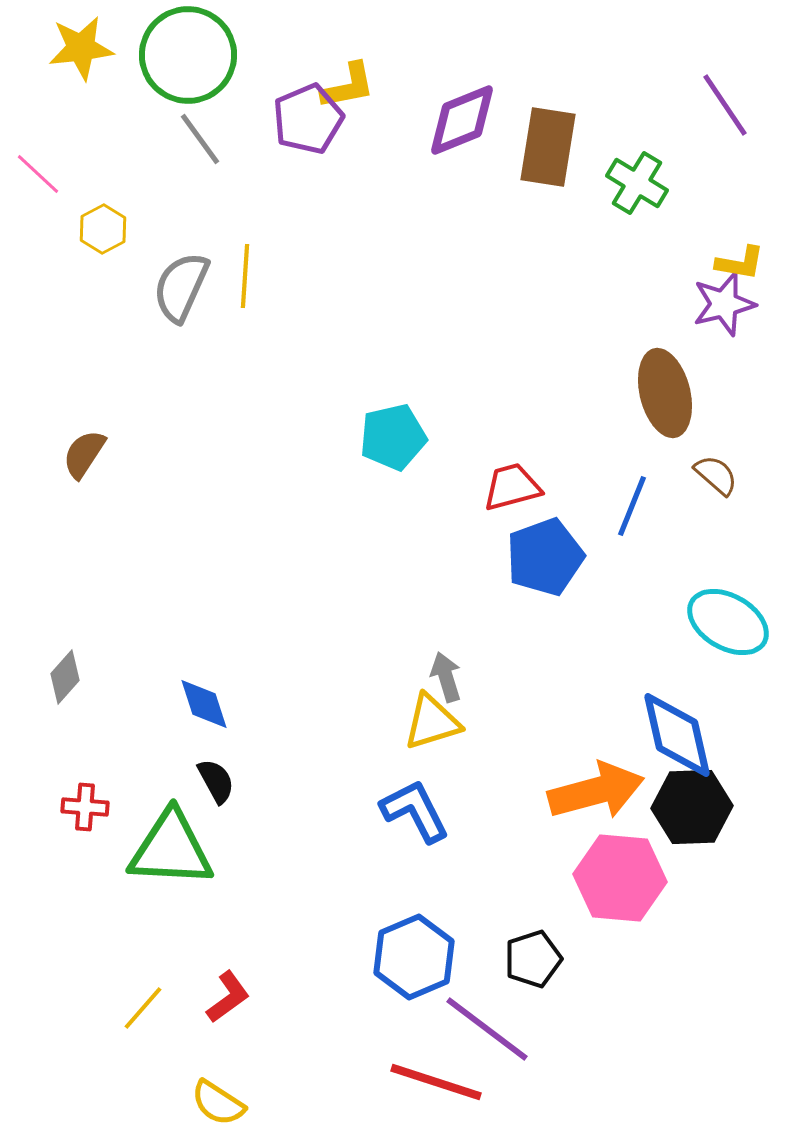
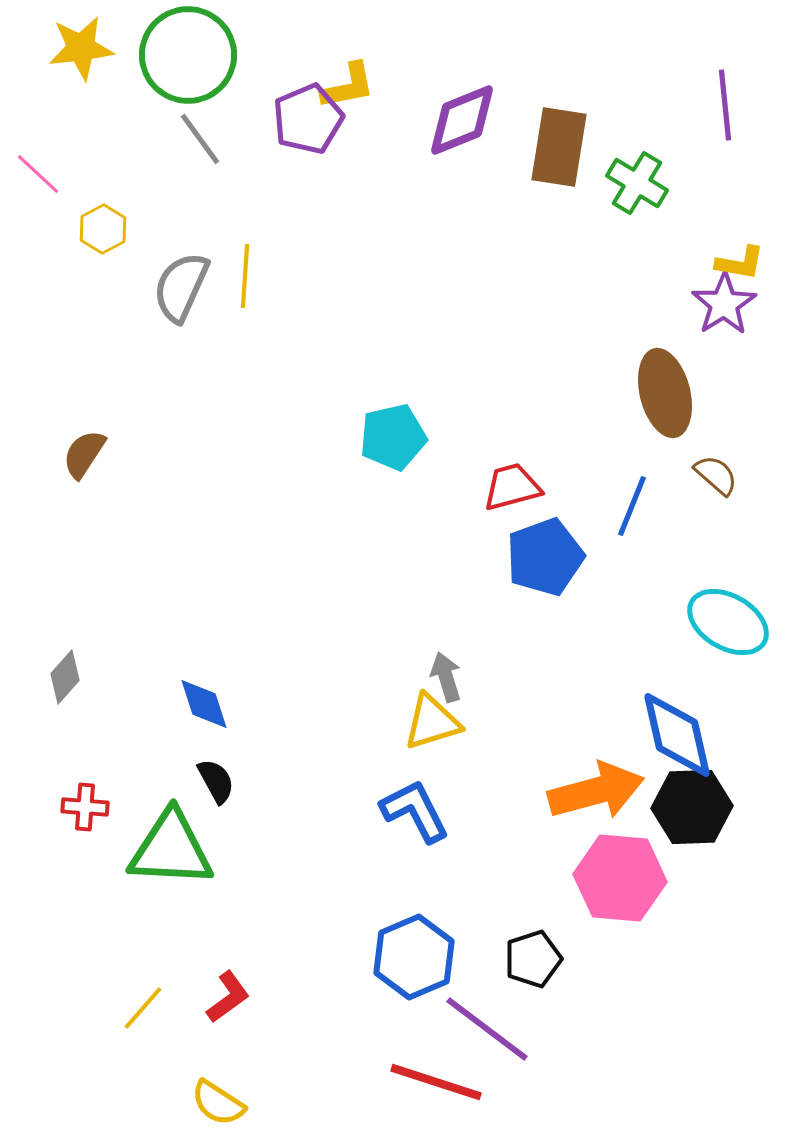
purple line at (725, 105): rotated 28 degrees clockwise
brown rectangle at (548, 147): moved 11 px right
purple star at (724, 304): rotated 18 degrees counterclockwise
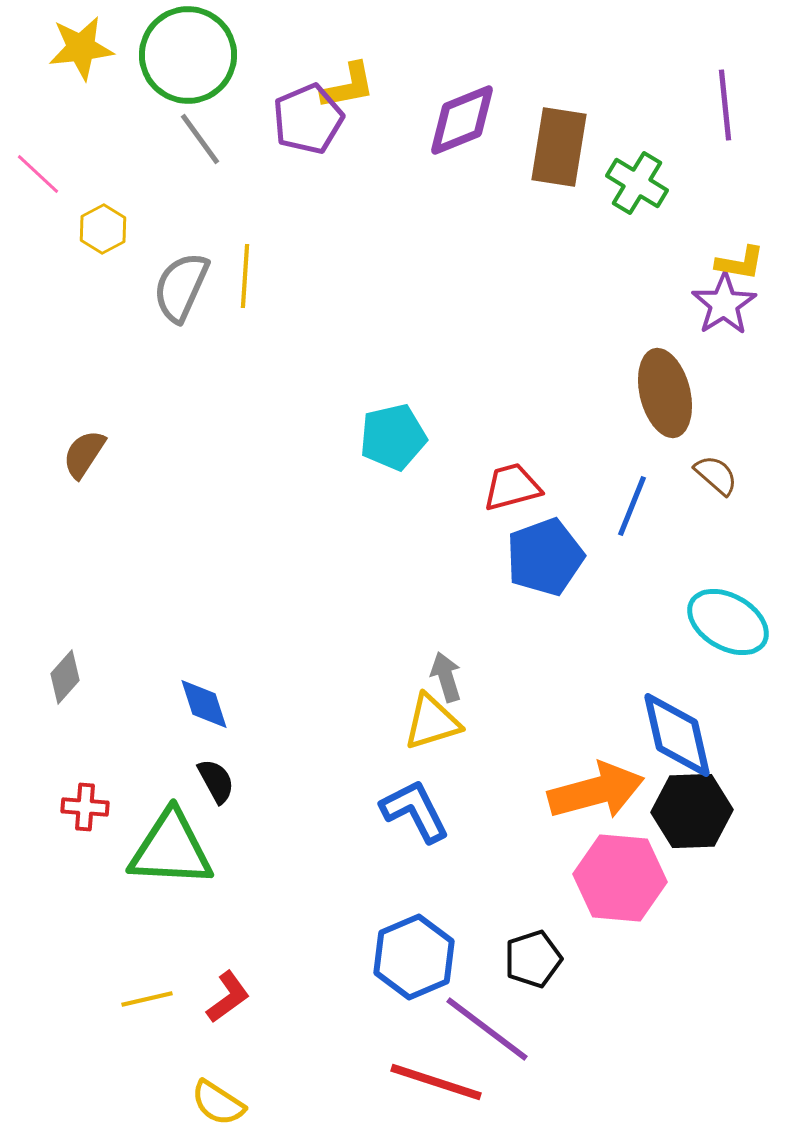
black hexagon at (692, 807): moved 4 px down
yellow line at (143, 1008): moved 4 px right, 9 px up; rotated 36 degrees clockwise
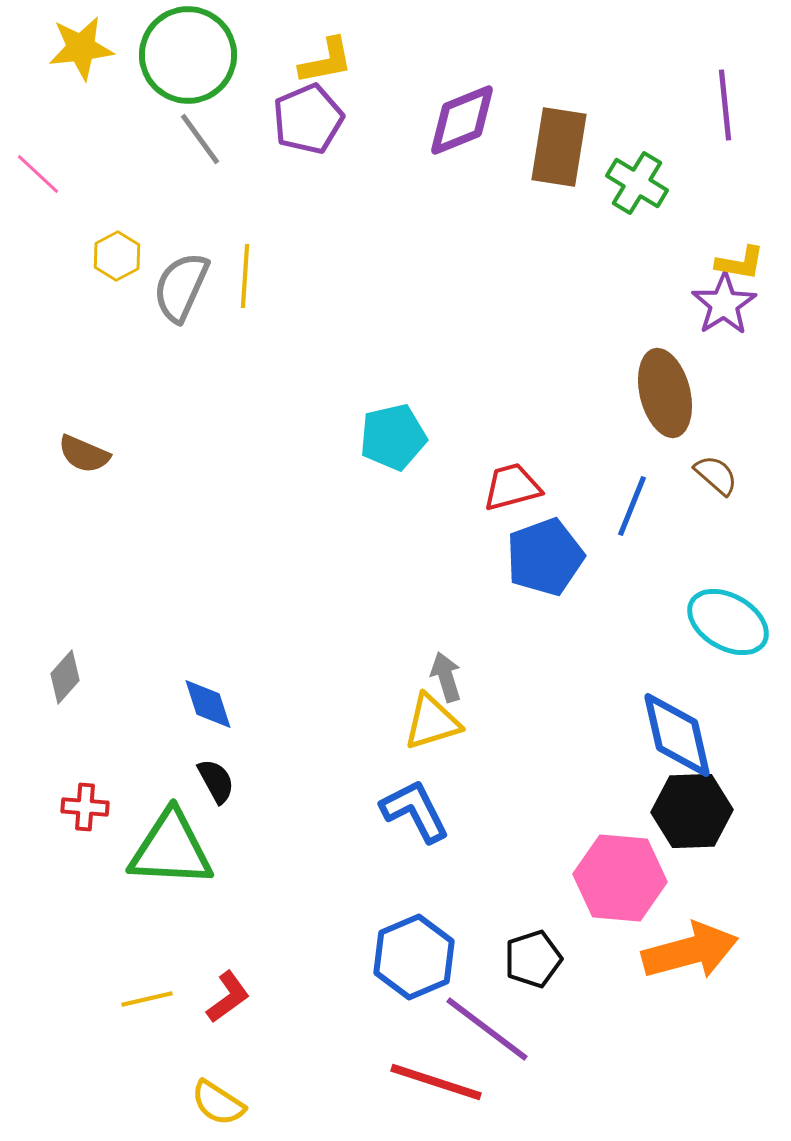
yellow L-shape at (348, 86): moved 22 px left, 25 px up
yellow hexagon at (103, 229): moved 14 px right, 27 px down
brown semicircle at (84, 454): rotated 100 degrees counterclockwise
blue diamond at (204, 704): moved 4 px right
orange arrow at (596, 791): moved 94 px right, 160 px down
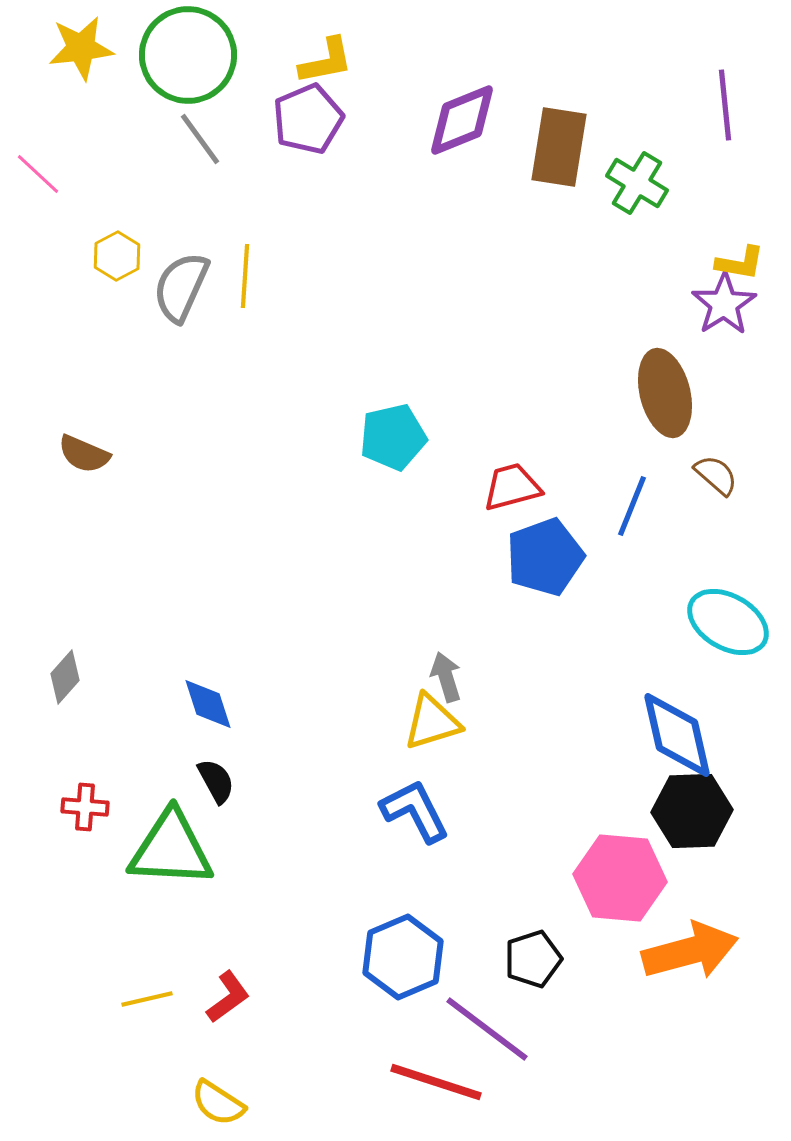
blue hexagon at (414, 957): moved 11 px left
